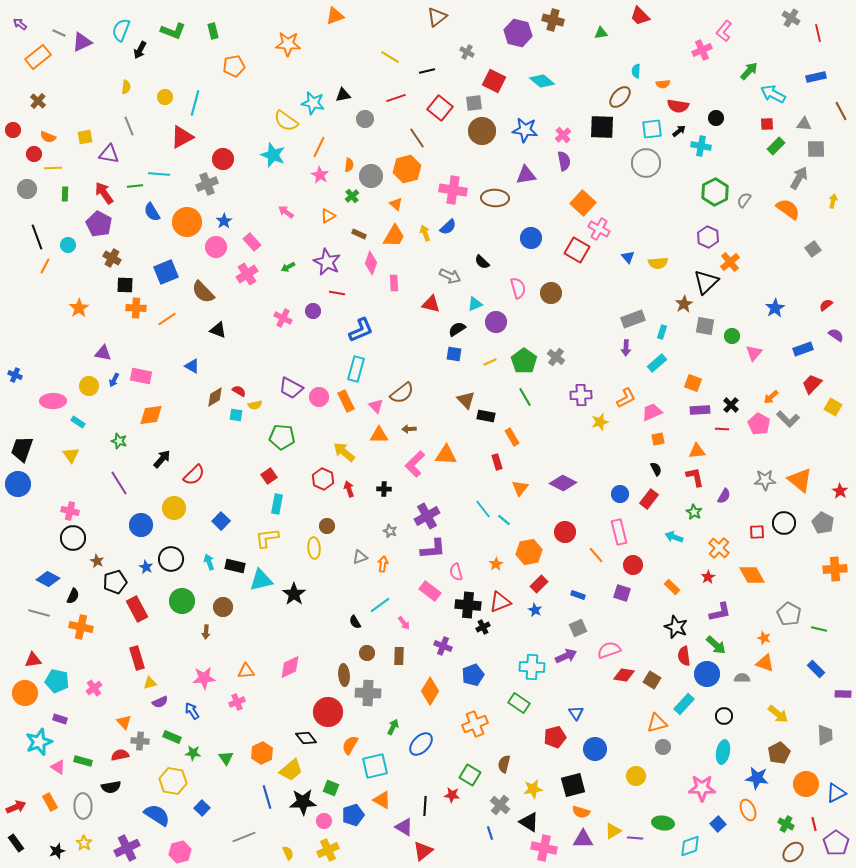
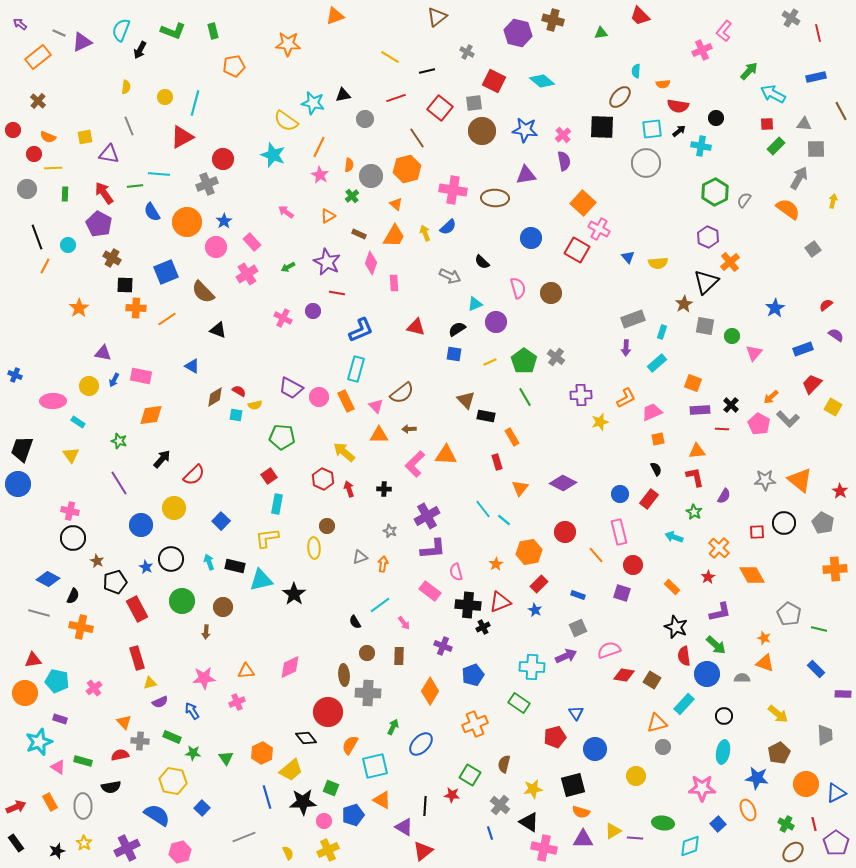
red triangle at (431, 304): moved 15 px left, 23 px down
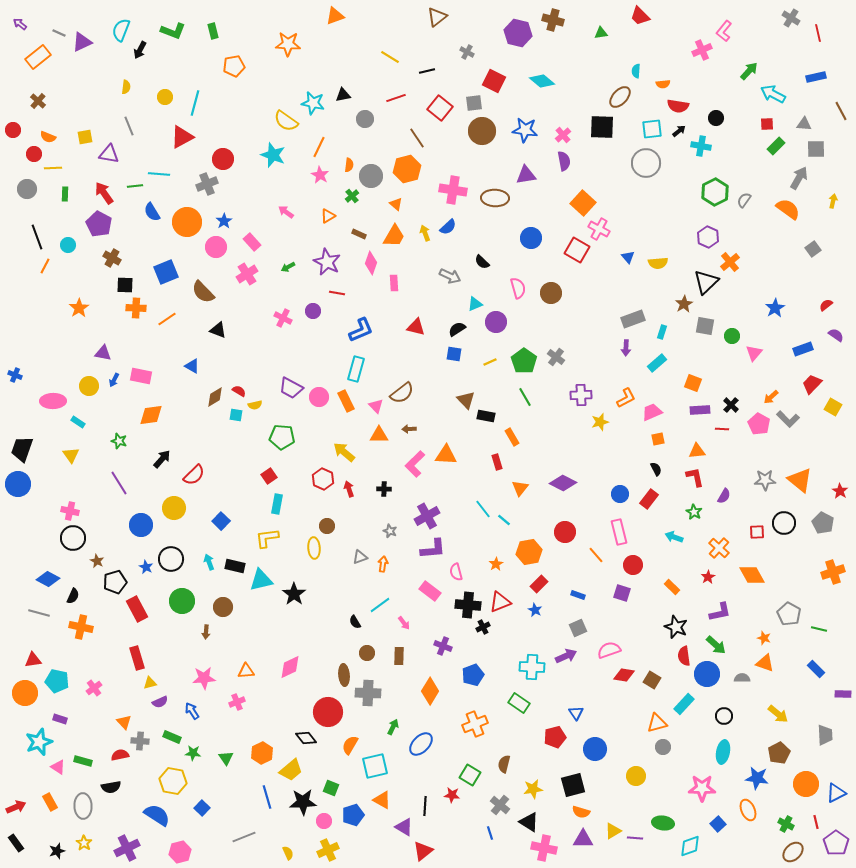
orange cross at (835, 569): moved 2 px left, 3 px down; rotated 15 degrees counterclockwise
red line at (814, 824): moved 2 px right, 2 px up
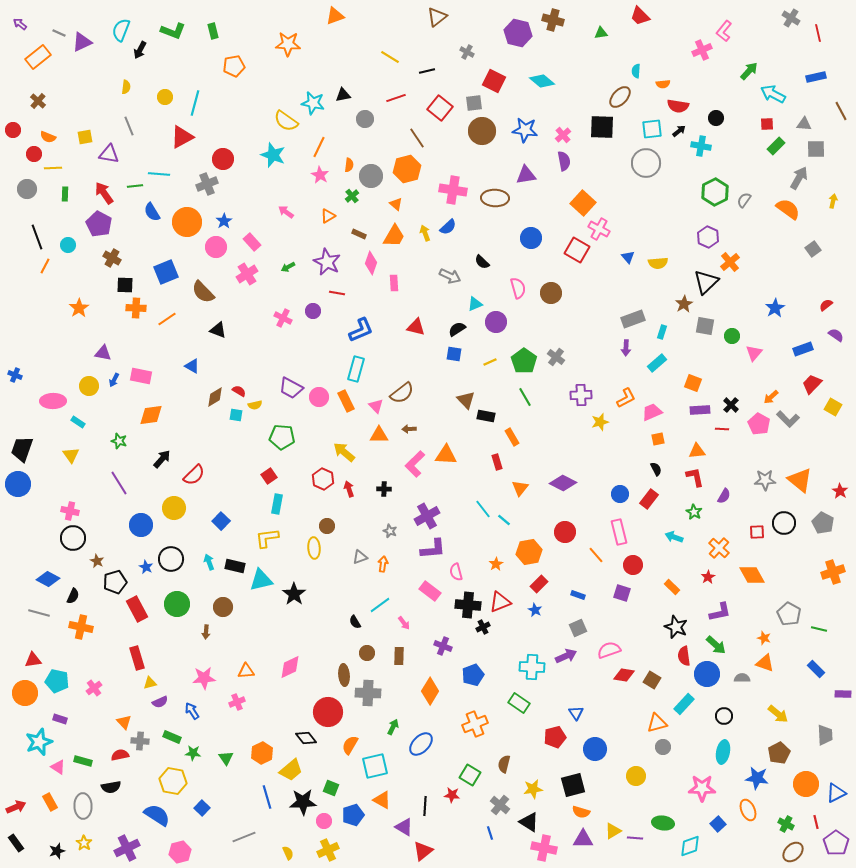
green circle at (182, 601): moved 5 px left, 3 px down
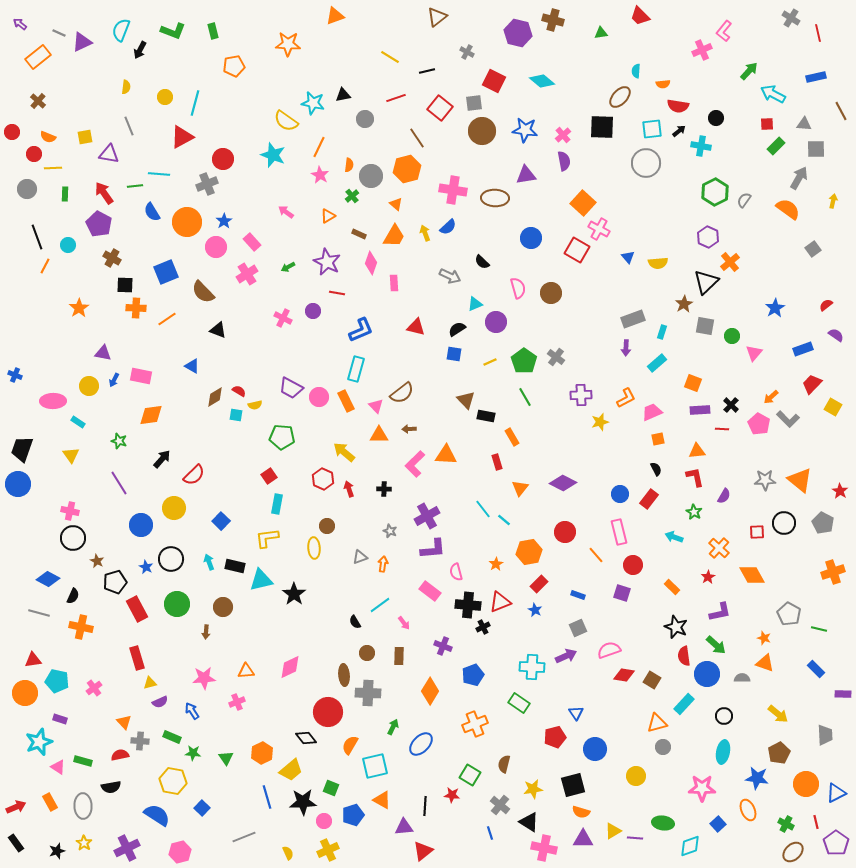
red circle at (13, 130): moved 1 px left, 2 px down
purple triangle at (404, 827): rotated 36 degrees counterclockwise
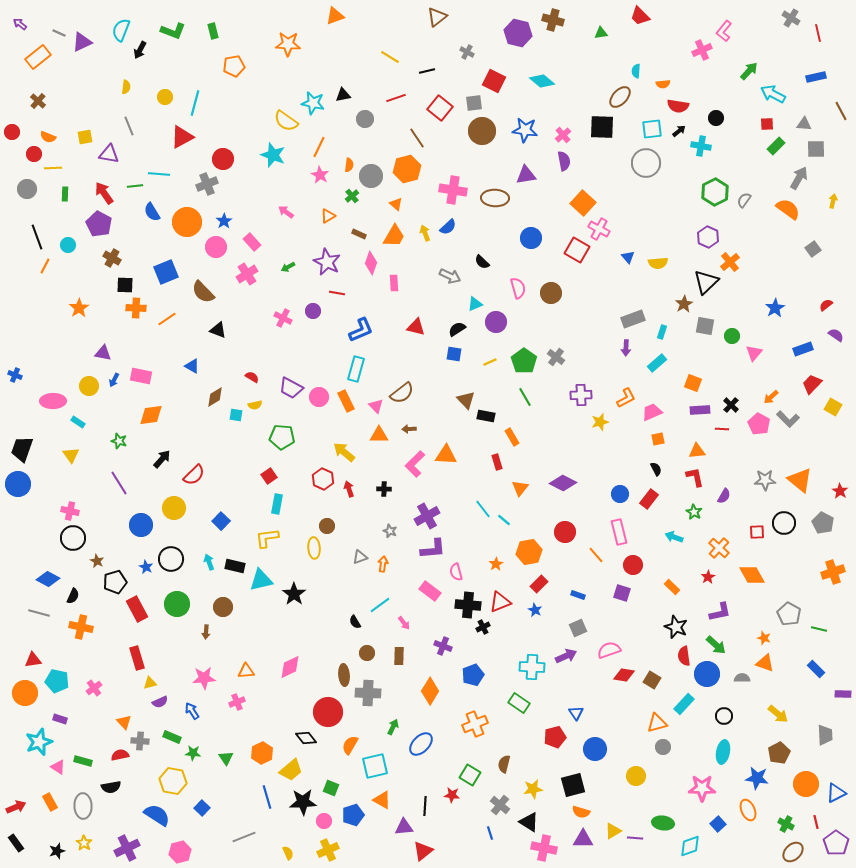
red semicircle at (239, 391): moved 13 px right, 14 px up
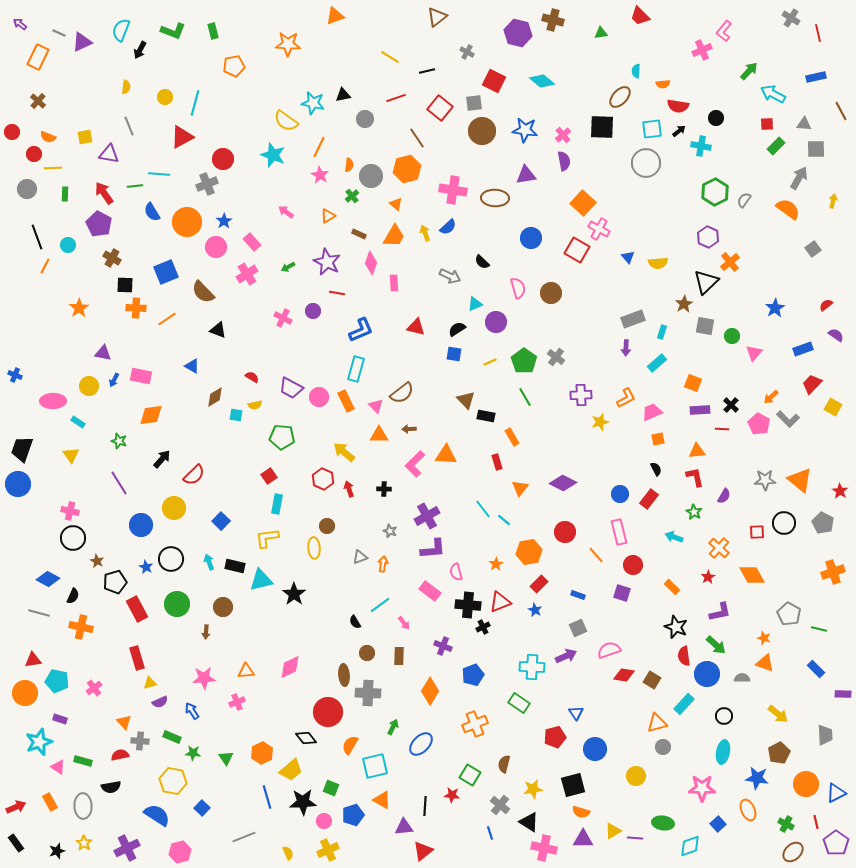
orange rectangle at (38, 57): rotated 25 degrees counterclockwise
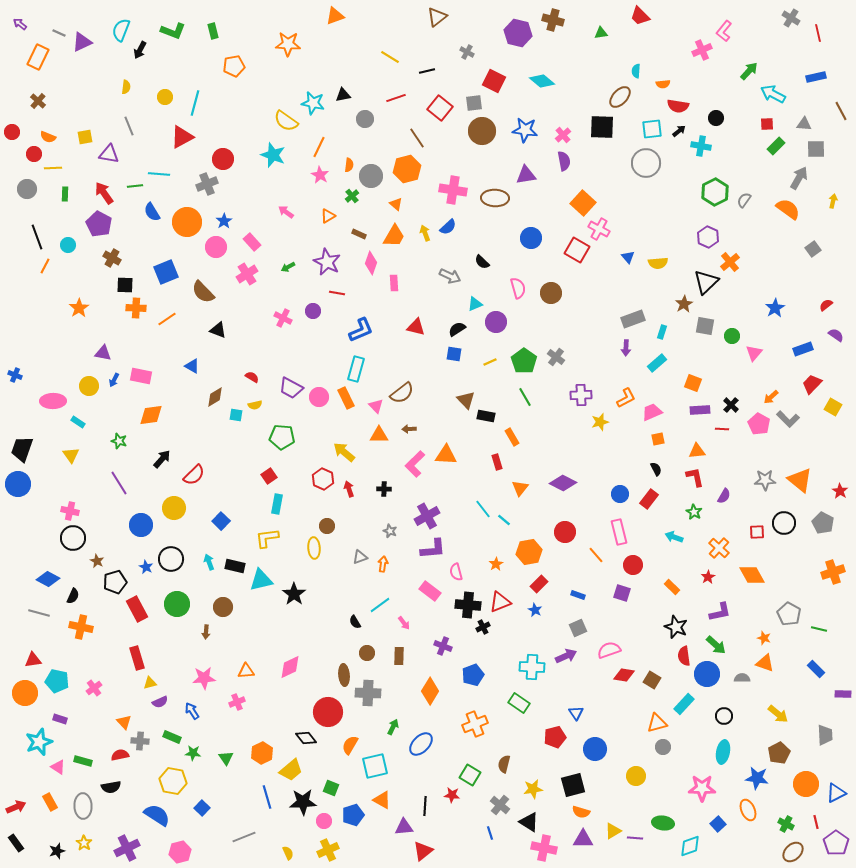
orange rectangle at (346, 401): moved 3 px up
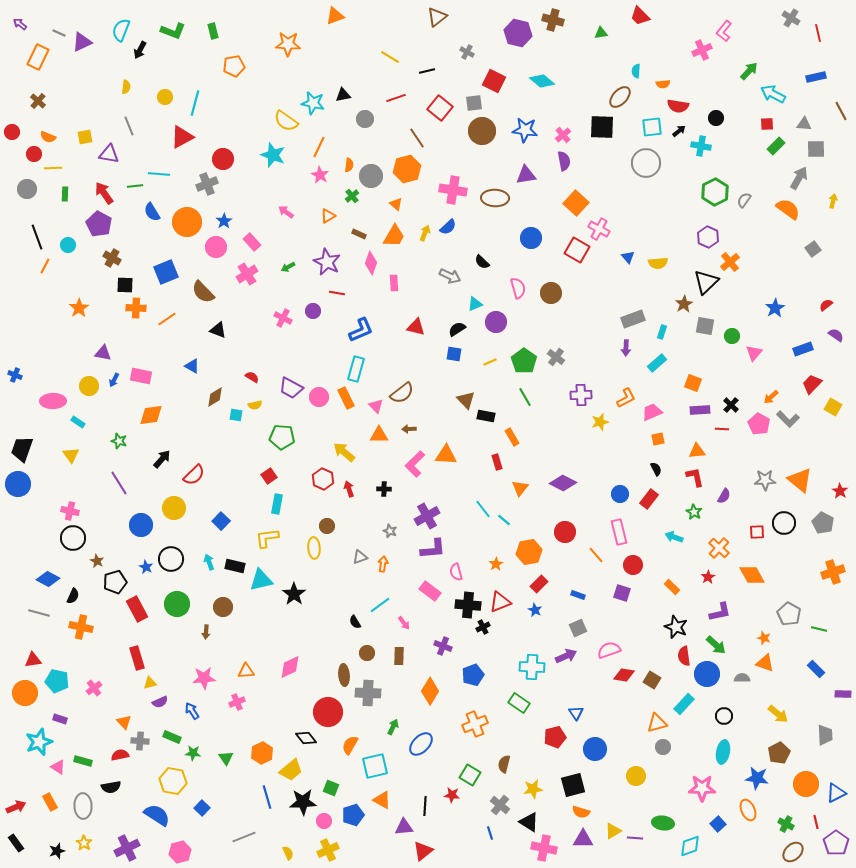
cyan square at (652, 129): moved 2 px up
orange square at (583, 203): moved 7 px left
yellow arrow at (425, 233): rotated 42 degrees clockwise
